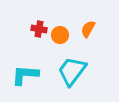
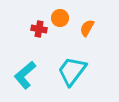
orange semicircle: moved 1 px left, 1 px up
orange circle: moved 17 px up
cyan L-shape: rotated 44 degrees counterclockwise
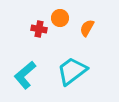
cyan trapezoid: rotated 16 degrees clockwise
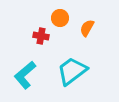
red cross: moved 2 px right, 7 px down
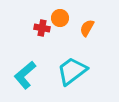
red cross: moved 1 px right, 8 px up
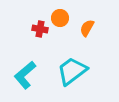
red cross: moved 2 px left, 1 px down
